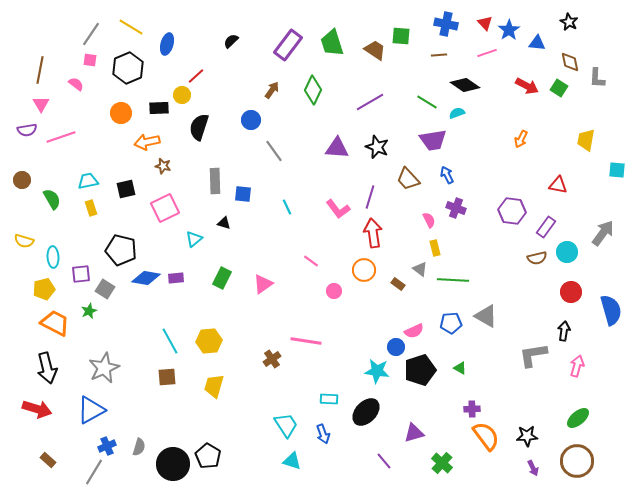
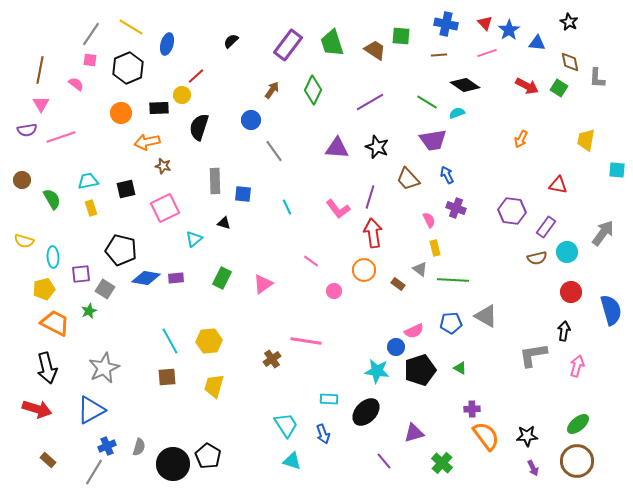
green ellipse at (578, 418): moved 6 px down
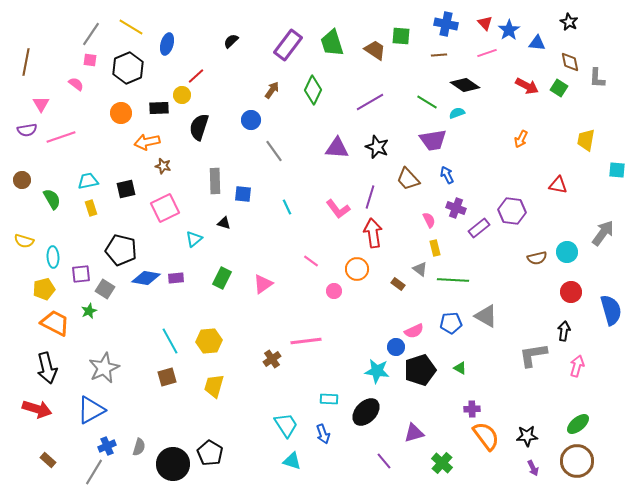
brown line at (40, 70): moved 14 px left, 8 px up
purple rectangle at (546, 227): moved 67 px left, 1 px down; rotated 15 degrees clockwise
orange circle at (364, 270): moved 7 px left, 1 px up
pink line at (306, 341): rotated 16 degrees counterclockwise
brown square at (167, 377): rotated 12 degrees counterclockwise
black pentagon at (208, 456): moved 2 px right, 3 px up
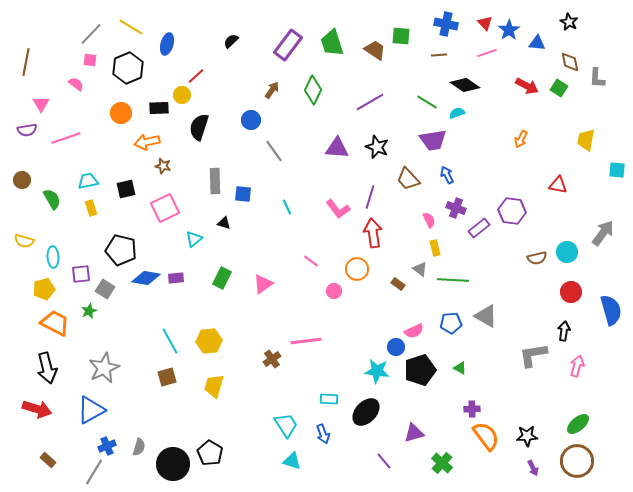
gray line at (91, 34): rotated 10 degrees clockwise
pink line at (61, 137): moved 5 px right, 1 px down
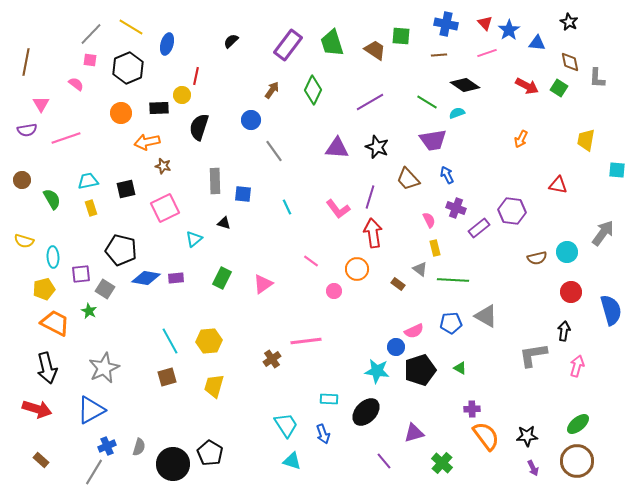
red line at (196, 76): rotated 36 degrees counterclockwise
green star at (89, 311): rotated 21 degrees counterclockwise
brown rectangle at (48, 460): moved 7 px left
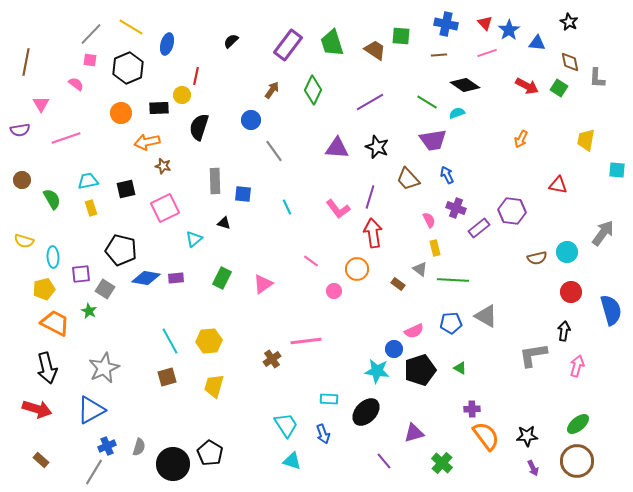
purple semicircle at (27, 130): moved 7 px left
blue circle at (396, 347): moved 2 px left, 2 px down
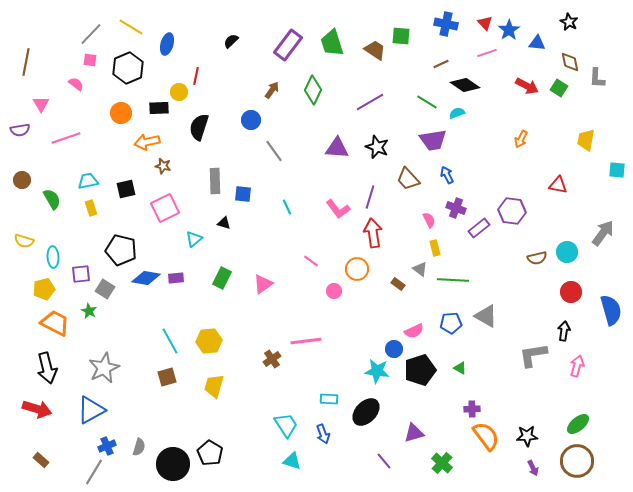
brown line at (439, 55): moved 2 px right, 9 px down; rotated 21 degrees counterclockwise
yellow circle at (182, 95): moved 3 px left, 3 px up
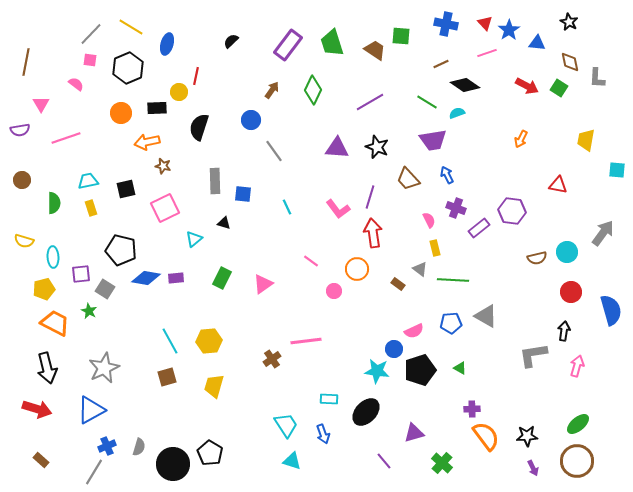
black rectangle at (159, 108): moved 2 px left
green semicircle at (52, 199): moved 2 px right, 4 px down; rotated 30 degrees clockwise
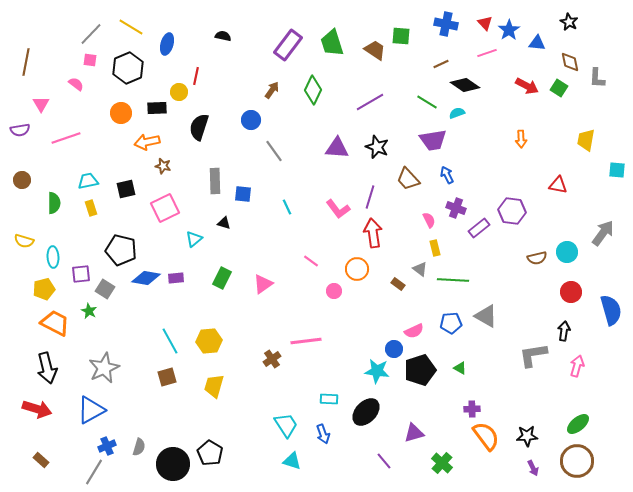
black semicircle at (231, 41): moved 8 px left, 5 px up; rotated 56 degrees clockwise
orange arrow at (521, 139): rotated 30 degrees counterclockwise
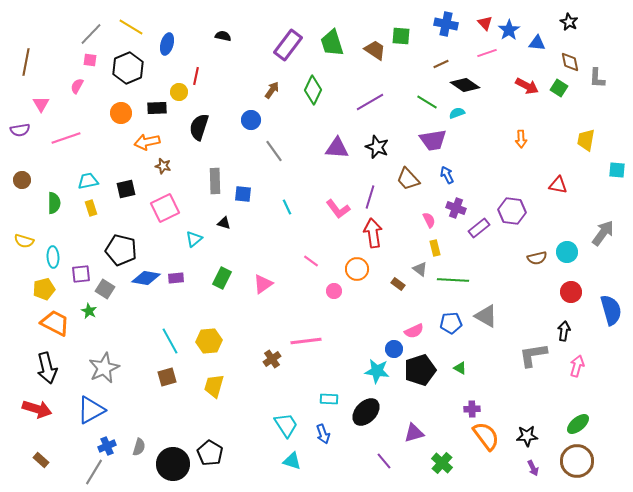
pink semicircle at (76, 84): moved 1 px right, 2 px down; rotated 98 degrees counterclockwise
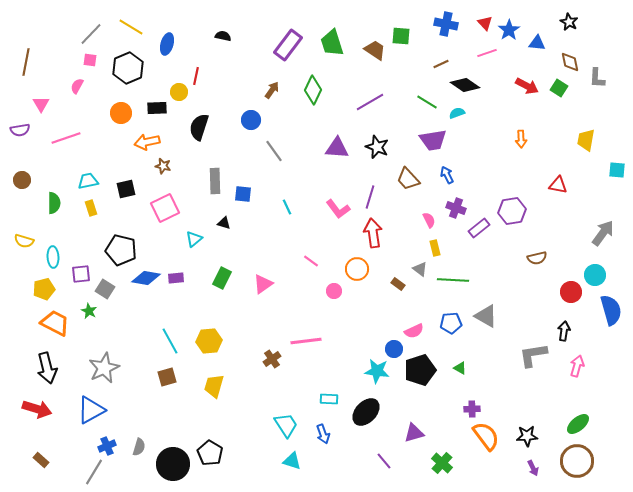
purple hexagon at (512, 211): rotated 16 degrees counterclockwise
cyan circle at (567, 252): moved 28 px right, 23 px down
